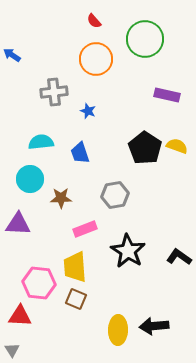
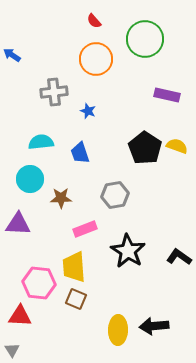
yellow trapezoid: moved 1 px left
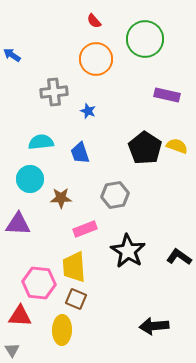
yellow ellipse: moved 56 px left
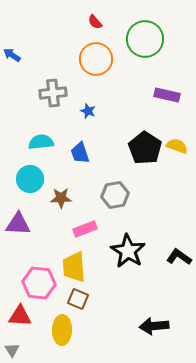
red semicircle: moved 1 px right, 1 px down
gray cross: moved 1 px left, 1 px down
brown square: moved 2 px right
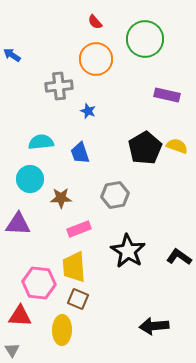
gray cross: moved 6 px right, 7 px up
black pentagon: rotated 8 degrees clockwise
pink rectangle: moved 6 px left
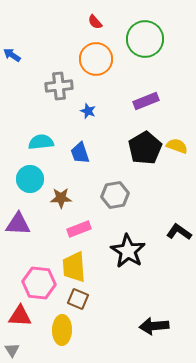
purple rectangle: moved 21 px left, 6 px down; rotated 35 degrees counterclockwise
black L-shape: moved 25 px up
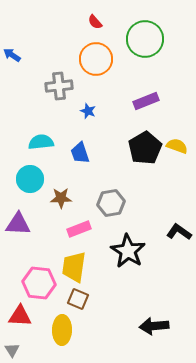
gray hexagon: moved 4 px left, 8 px down
yellow trapezoid: rotated 12 degrees clockwise
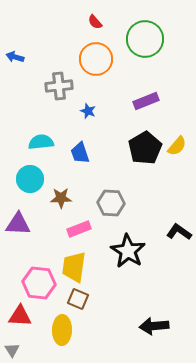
blue arrow: moved 3 px right, 2 px down; rotated 18 degrees counterclockwise
yellow semicircle: rotated 110 degrees clockwise
gray hexagon: rotated 12 degrees clockwise
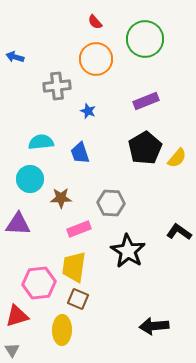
gray cross: moved 2 px left
yellow semicircle: moved 12 px down
pink hexagon: rotated 12 degrees counterclockwise
red triangle: moved 3 px left; rotated 20 degrees counterclockwise
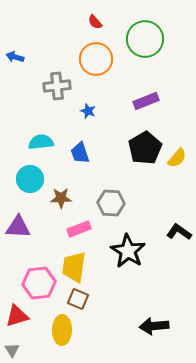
purple triangle: moved 3 px down
